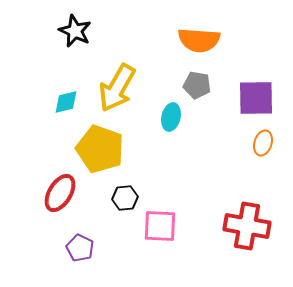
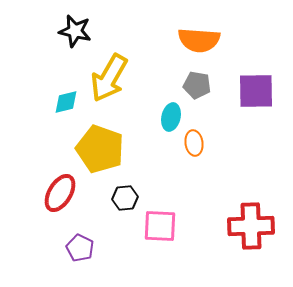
black star: rotated 12 degrees counterclockwise
yellow arrow: moved 8 px left, 10 px up
purple square: moved 7 px up
orange ellipse: moved 69 px left; rotated 25 degrees counterclockwise
red cross: moved 4 px right; rotated 12 degrees counterclockwise
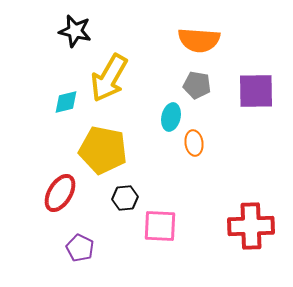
yellow pentagon: moved 3 px right, 1 px down; rotated 9 degrees counterclockwise
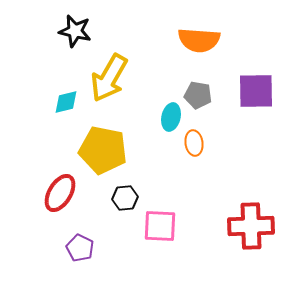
gray pentagon: moved 1 px right, 10 px down
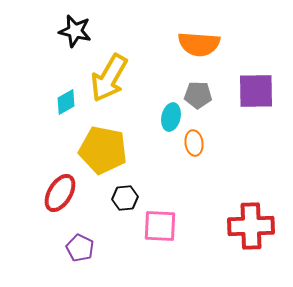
orange semicircle: moved 4 px down
gray pentagon: rotated 8 degrees counterclockwise
cyan diamond: rotated 16 degrees counterclockwise
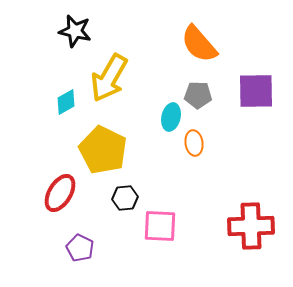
orange semicircle: rotated 45 degrees clockwise
yellow pentagon: rotated 15 degrees clockwise
